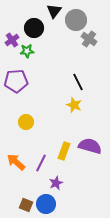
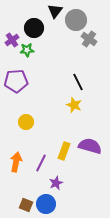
black triangle: moved 1 px right
green star: moved 1 px up
orange arrow: rotated 60 degrees clockwise
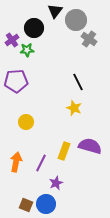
yellow star: moved 3 px down
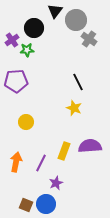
purple semicircle: rotated 20 degrees counterclockwise
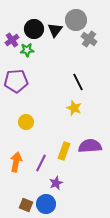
black triangle: moved 19 px down
black circle: moved 1 px down
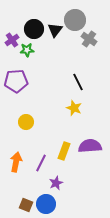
gray circle: moved 1 px left
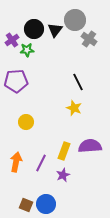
purple star: moved 7 px right, 8 px up
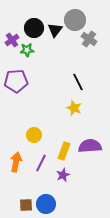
black circle: moved 1 px up
yellow circle: moved 8 px right, 13 px down
brown square: rotated 24 degrees counterclockwise
